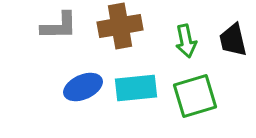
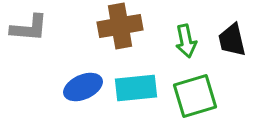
gray L-shape: moved 30 px left, 2 px down; rotated 6 degrees clockwise
black trapezoid: moved 1 px left
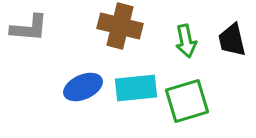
brown cross: rotated 24 degrees clockwise
green square: moved 8 px left, 5 px down
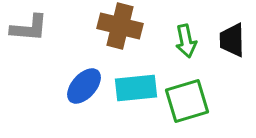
black trapezoid: rotated 12 degrees clockwise
blue ellipse: moved 1 px right, 1 px up; rotated 24 degrees counterclockwise
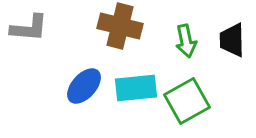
green square: rotated 12 degrees counterclockwise
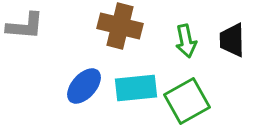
gray L-shape: moved 4 px left, 2 px up
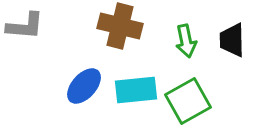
cyan rectangle: moved 2 px down
green square: moved 1 px right
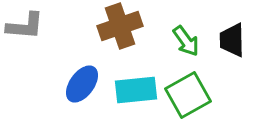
brown cross: rotated 33 degrees counterclockwise
green arrow: rotated 24 degrees counterclockwise
blue ellipse: moved 2 px left, 2 px up; rotated 6 degrees counterclockwise
green square: moved 6 px up
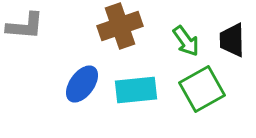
green square: moved 14 px right, 6 px up
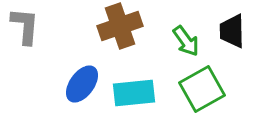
gray L-shape: rotated 90 degrees counterclockwise
black trapezoid: moved 9 px up
cyan rectangle: moved 2 px left, 3 px down
